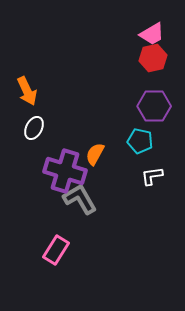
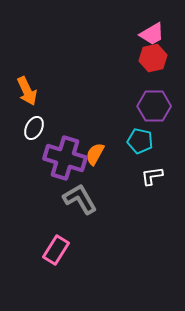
purple cross: moved 13 px up
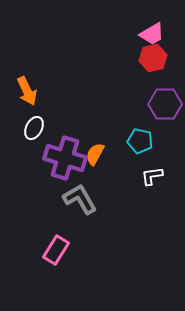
purple hexagon: moved 11 px right, 2 px up
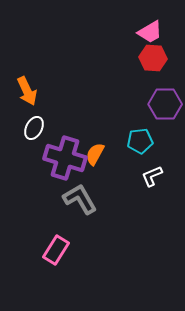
pink trapezoid: moved 2 px left, 2 px up
red hexagon: rotated 16 degrees clockwise
cyan pentagon: rotated 20 degrees counterclockwise
white L-shape: rotated 15 degrees counterclockwise
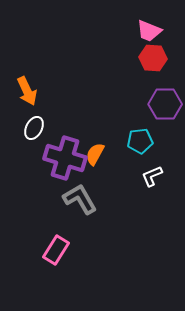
pink trapezoid: moved 1 px left, 1 px up; rotated 52 degrees clockwise
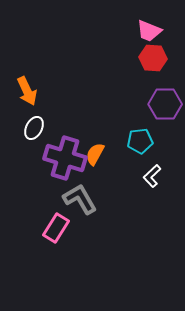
white L-shape: rotated 20 degrees counterclockwise
pink rectangle: moved 22 px up
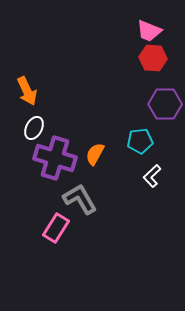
purple cross: moved 10 px left
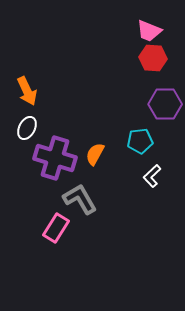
white ellipse: moved 7 px left
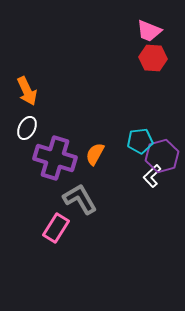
purple hexagon: moved 3 px left, 52 px down; rotated 16 degrees counterclockwise
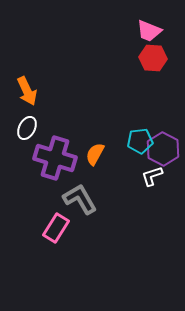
purple hexagon: moved 1 px right, 7 px up; rotated 16 degrees counterclockwise
white L-shape: rotated 25 degrees clockwise
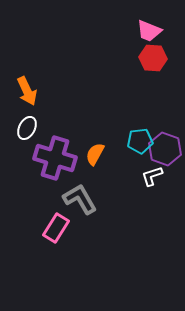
purple hexagon: moved 2 px right; rotated 8 degrees counterclockwise
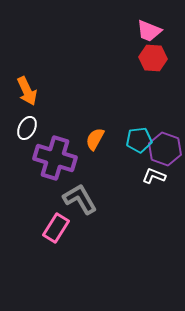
cyan pentagon: moved 1 px left, 1 px up
orange semicircle: moved 15 px up
white L-shape: moved 2 px right; rotated 40 degrees clockwise
